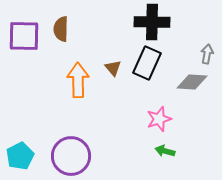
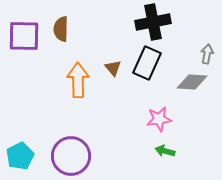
black cross: moved 1 px right; rotated 12 degrees counterclockwise
pink star: rotated 10 degrees clockwise
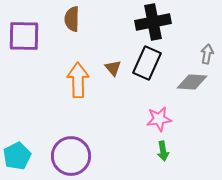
brown semicircle: moved 11 px right, 10 px up
green arrow: moved 2 px left; rotated 114 degrees counterclockwise
cyan pentagon: moved 3 px left
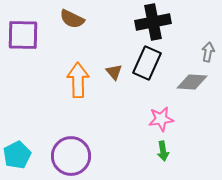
brown semicircle: rotated 65 degrees counterclockwise
purple square: moved 1 px left, 1 px up
gray arrow: moved 1 px right, 2 px up
brown triangle: moved 1 px right, 4 px down
pink star: moved 2 px right
cyan pentagon: moved 1 px up
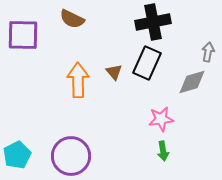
gray diamond: rotated 20 degrees counterclockwise
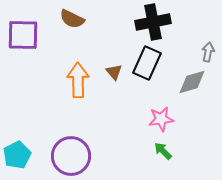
green arrow: rotated 144 degrees clockwise
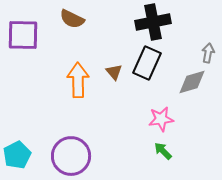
gray arrow: moved 1 px down
